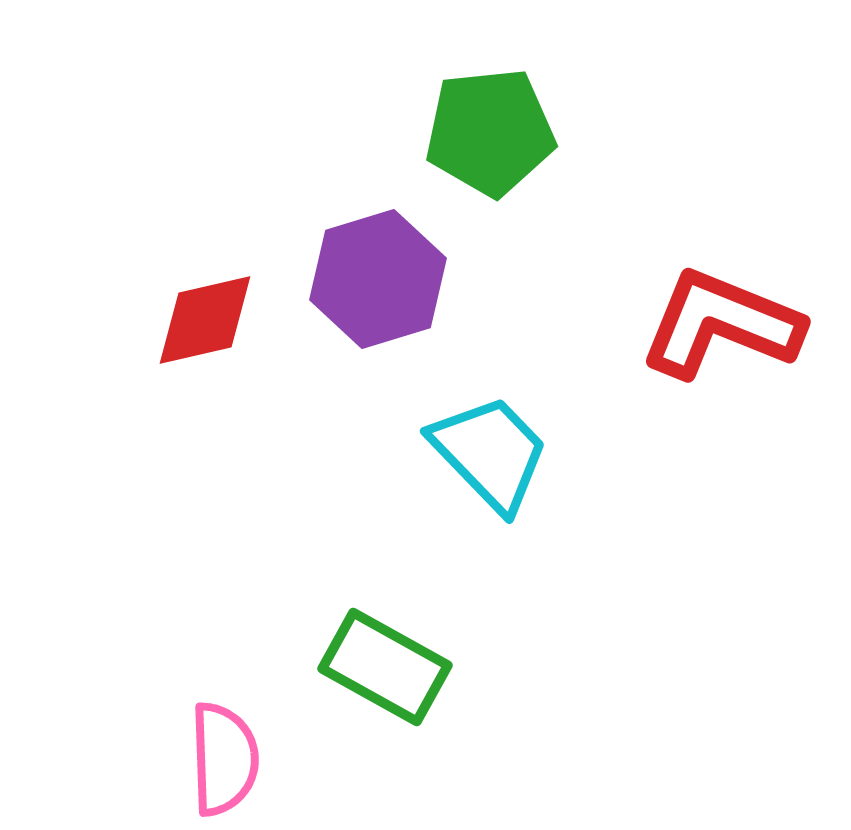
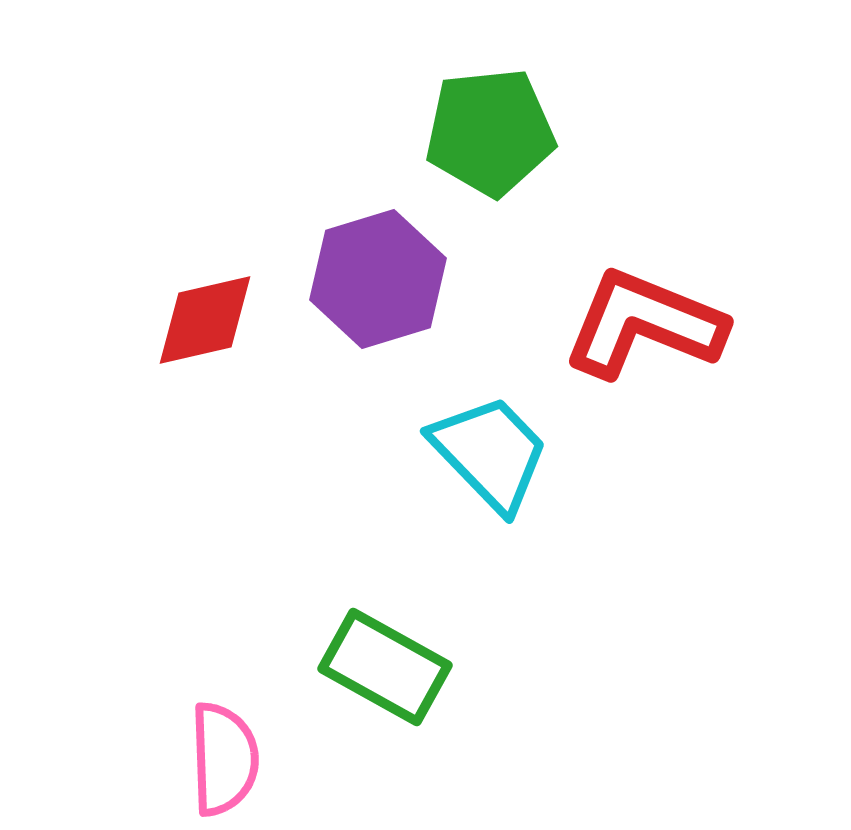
red L-shape: moved 77 px left
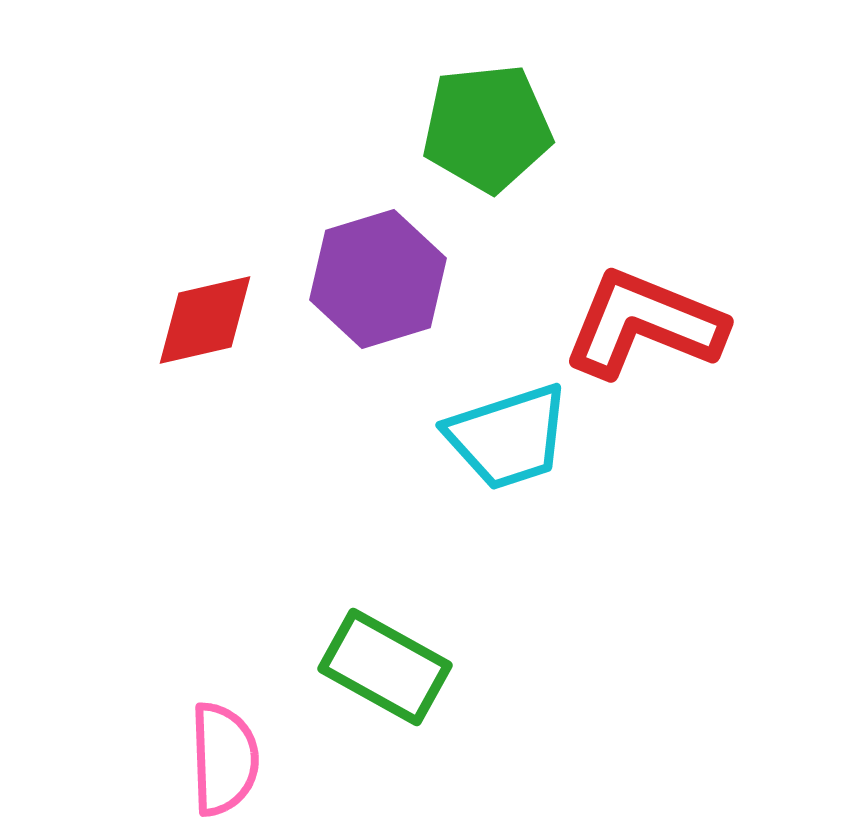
green pentagon: moved 3 px left, 4 px up
cyan trapezoid: moved 18 px right, 16 px up; rotated 116 degrees clockwise
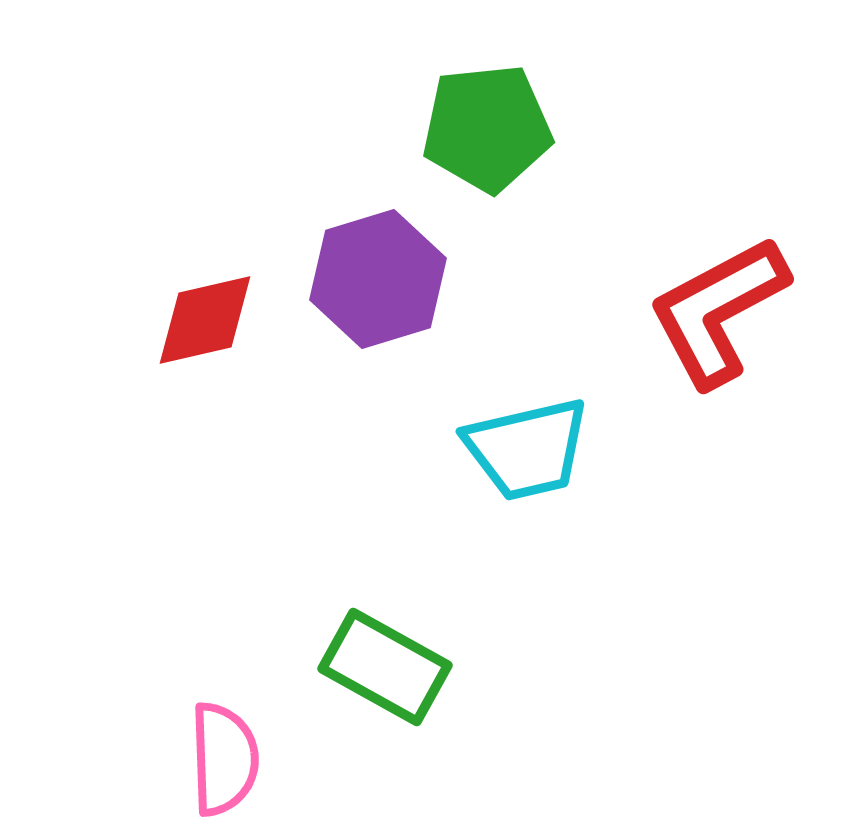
red L-shape: moved 74 px right, 13 px up; rotated 50 degrees counterclockwise
cyan trapezoid: moved 19 px right, 12 px down; rotated 5 degrees clockwise
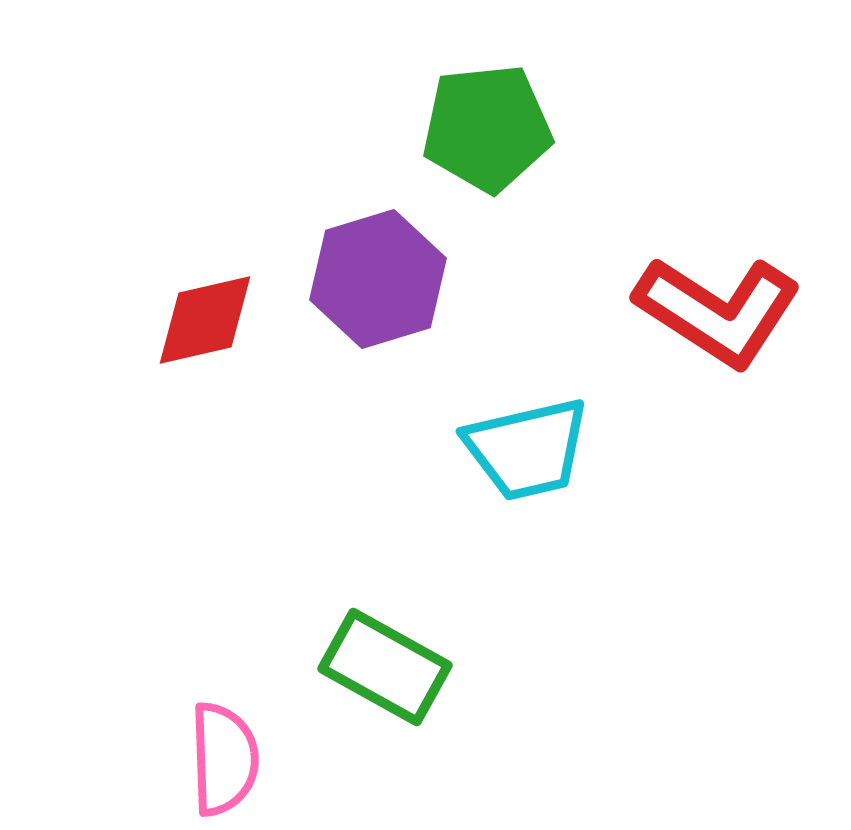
red L-shape: rotated 119 degrees counterclockwise
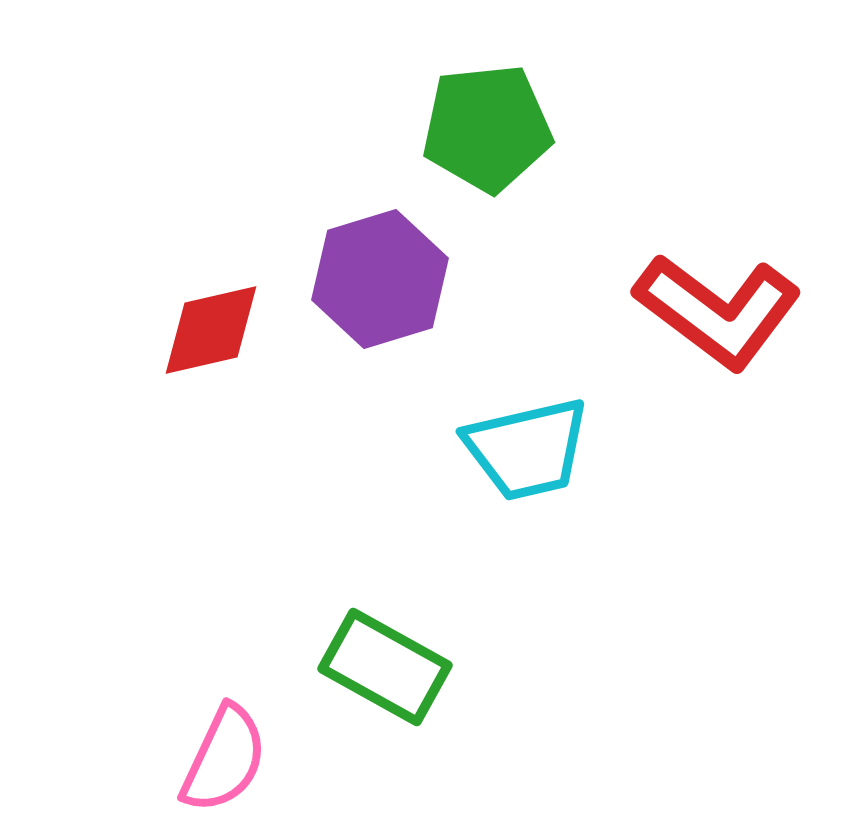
purple hexagon: moved 2 px right
red L-shape: rotated 4 degrees clockwise
red diamond: moved 6 px right, 10 px down
pink semicircle: rotated 27 degrees clockwise
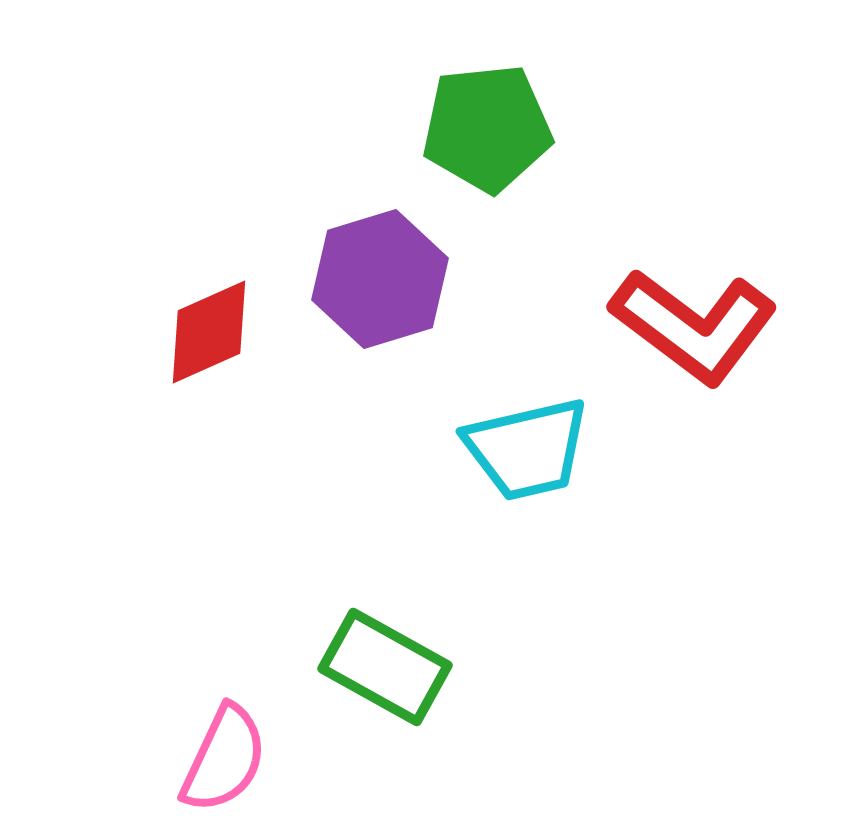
red L-shape: moved 24 px left, 15 px down
red diamond: moved 2 px left, 2 px down; rotated 11 degrees counterclockwise
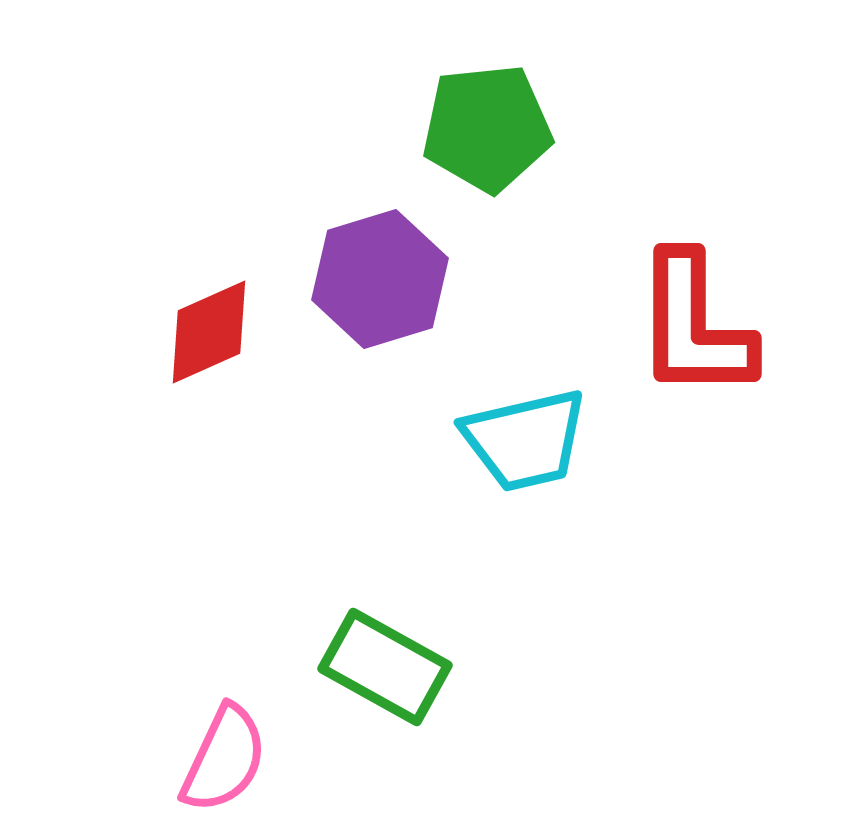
red L-shape: rotated 53 degrees clockwise
cyan trapezoid: moved 2 px left, 9 px up
